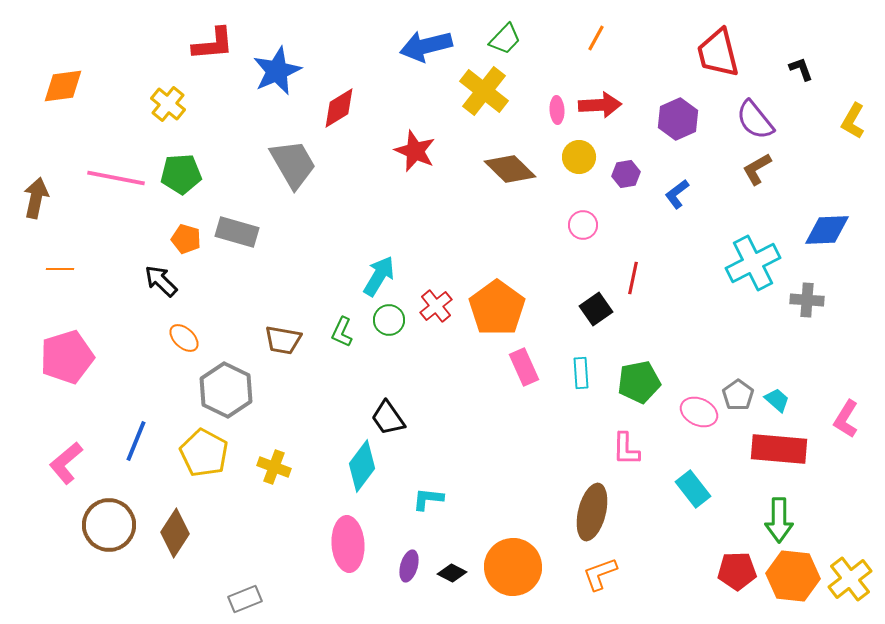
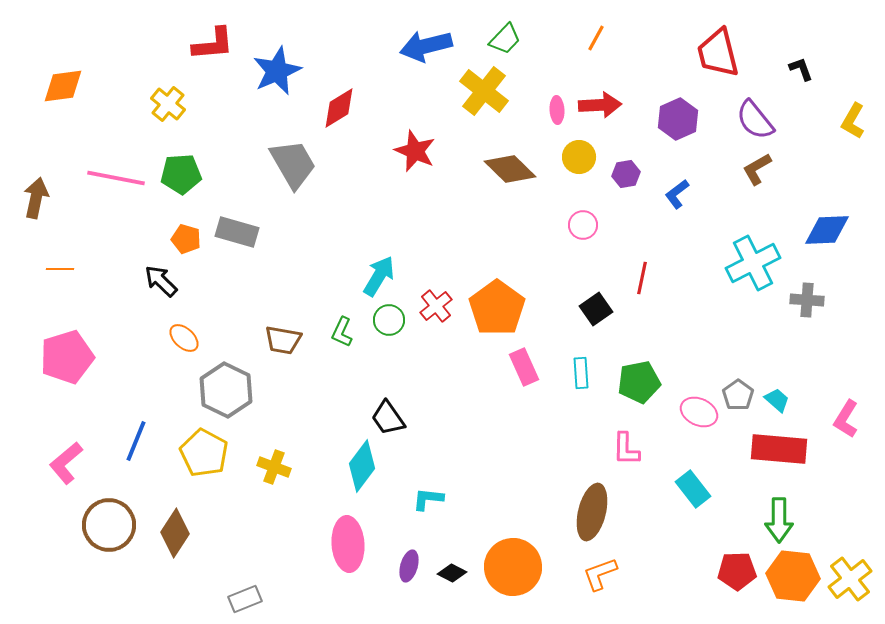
red line at (633, 278): moved 9 px right
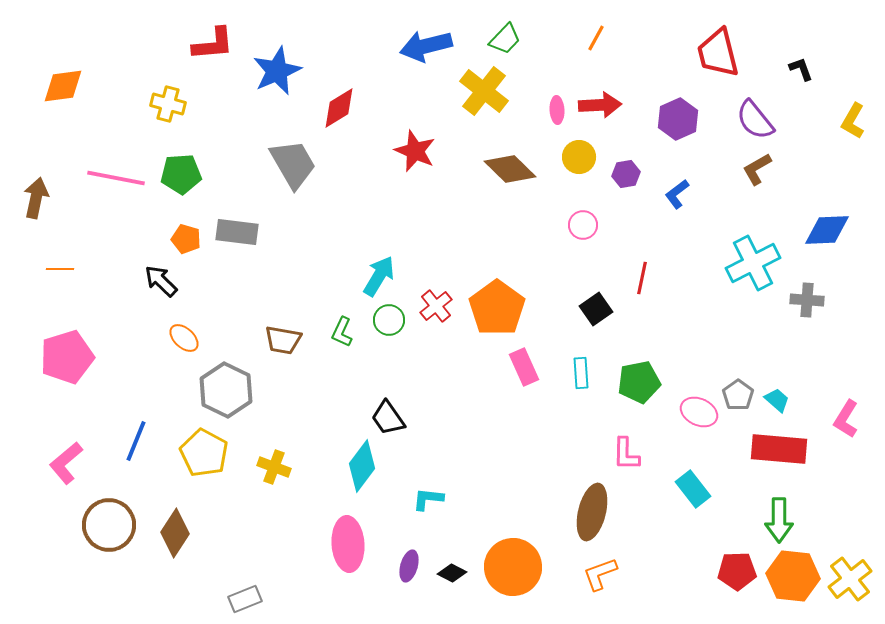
yellow cross at (168, 104): rotated 24 degrees counterclockwise
gray rectangle at (237, 232): rotated 9 degrees counterclockwise
pink L-shape at (626, 449): moved 5 px down
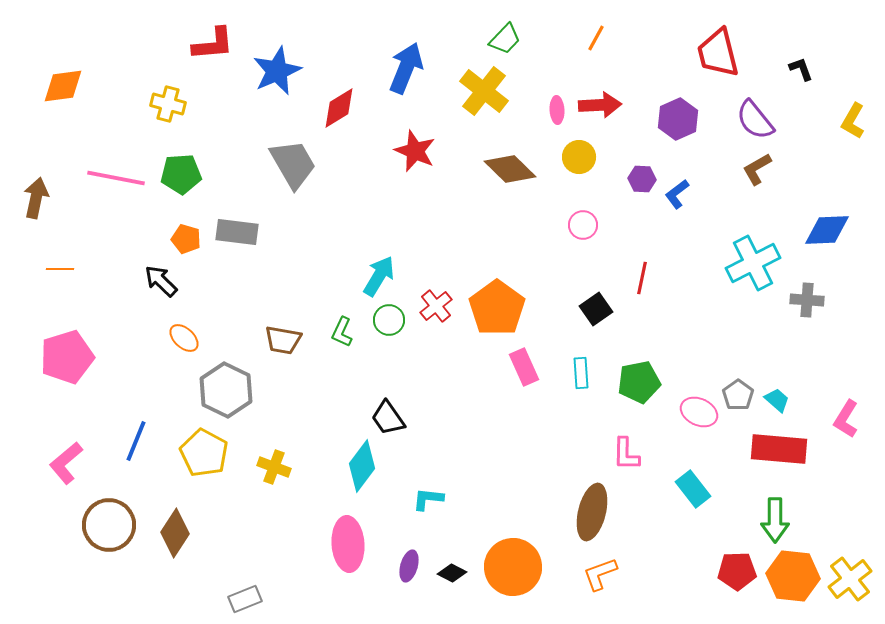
blue arrow at (426, 46): moved 20 px left, 22 px down; rotated 126 degrees clockwise
purple hexagon at (626, 174): moved 16 px right, 5 px down; rotated 12 degrees clockwise
green arrow at (779, 520): moved 4 px left
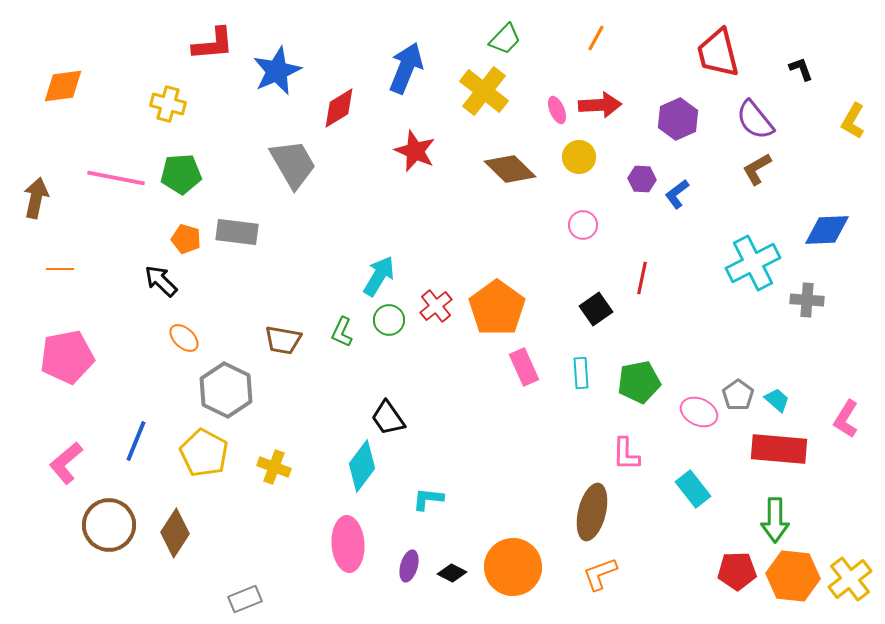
pink ellipse at (557, 110): rotated 20 degrees counterclockwise
pink pentagon at (67, 357): rotated 6 degrees clockwise
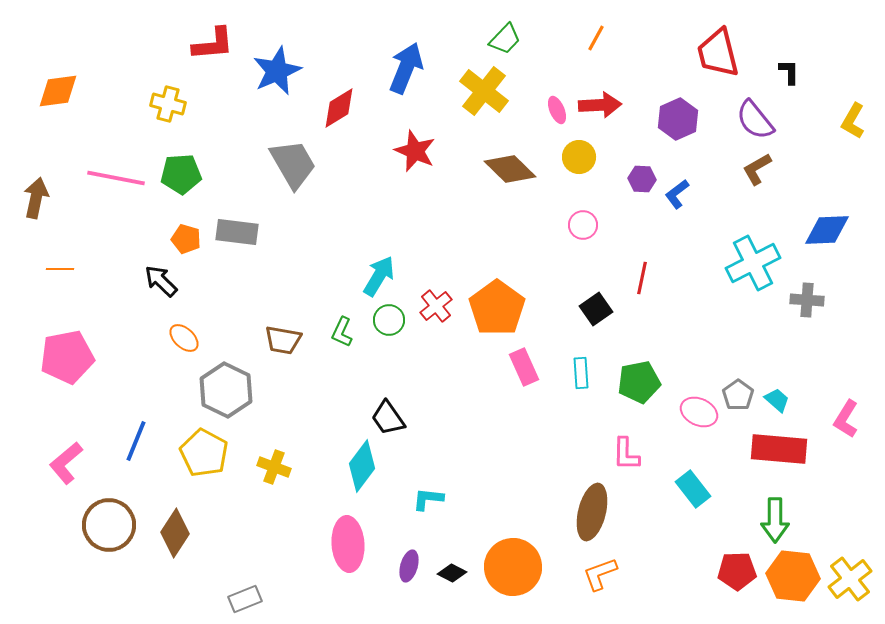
black L-shape at (801, 69): moved 12 px left, 3 px down; rotated 20 degrees clockwise
orange diamond at (63, 86): moved 5 px left, 5 px down
